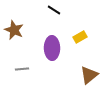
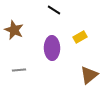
gray line: moved 3 px left, 1 px down
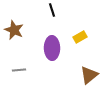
black line: moved 2 px left; rotated 40 degrees clockwise
